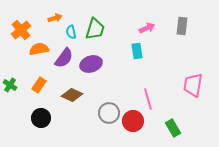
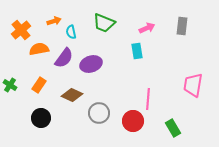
orange arrow: moved 1 px left, 3 px down
green trapezoid: moved 9 px right, 6 px up; rotated 95 degrees clockwise
pink line: rotated 20 degrees clockwise
gray circle: moved 10 px left
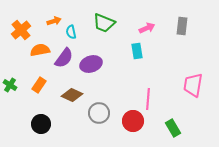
orange semicircle: moved 1 px right, 1 px down
black circle: moved 6 px down
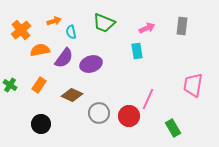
pink line: rotated 20 degrees clockwise
red circle: moved 4 px left, 5 px up
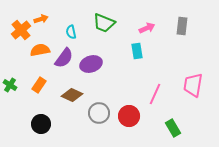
orange arrow: moved 13 px left, 2 px up
pink line: moved 7 px right, 5 px up
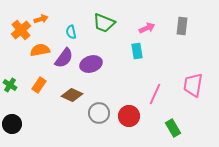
black circle: moved 29 px left
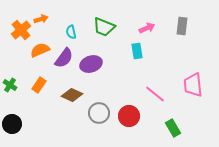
green trapezoid: moved 4 px down
orange semicircle: rotated 12 degrees counterclockwise
pink trapezoid: rotated 15 degrees counterclockwise
pink line: rotated 75 degrees counterclockwise
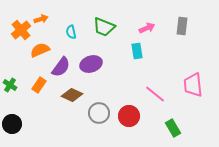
purple semicircle: moved 3 px left, 9 px down
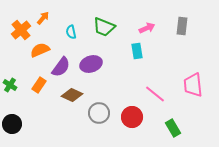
orange arrow: moved 2 px right, 1 px up; rotated 32 degrees counterclockwise
red circle: moved 3 px right, 1 px down
